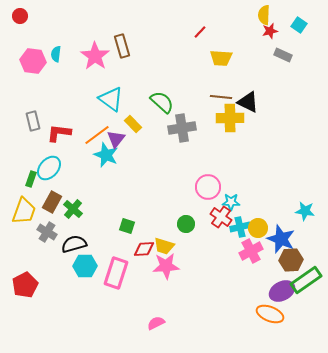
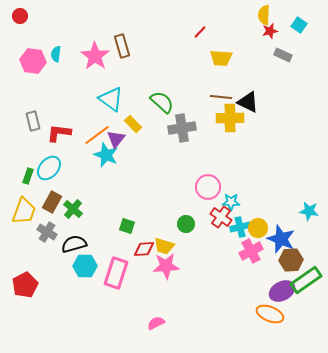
green rectangle at (31, 179): moved 3 px left, 3 px up
cyan star at (305, 211): moved 4 px right
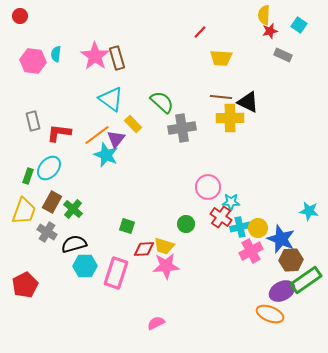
brown rectangle at (122, 46): moved 5 px left, 12 px down
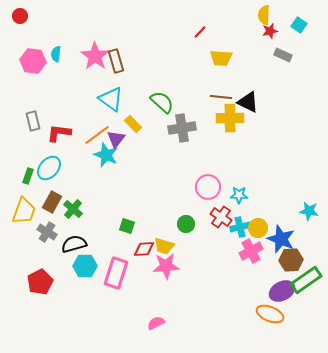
brown rectangle at (117, 58): moved 1 px left, 3 px down
cyan star at (231, 202): moved 8 px right, 7 px up
red pentagon at (25, 285): moved 15 px right, 3 px up
